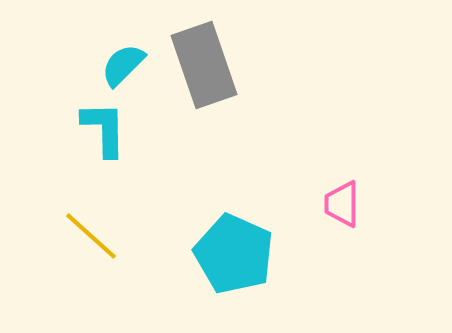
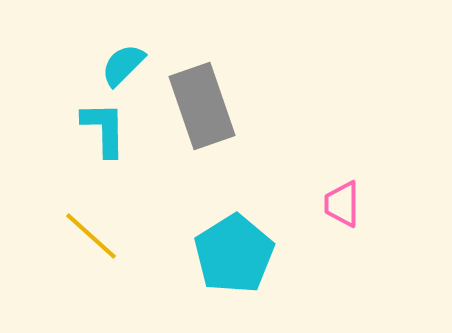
gray rectangle: moved 2 px left, 41 px down
cyan pentagon: rotated 16 degrees clockwise
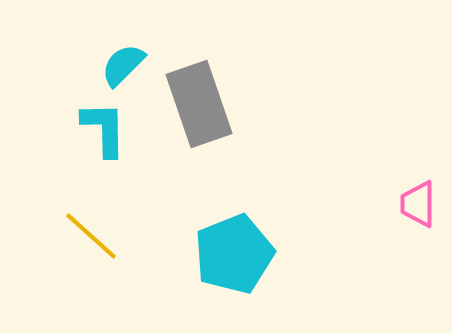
gray rectangle: moved 3 px left, 2 px up
pink trapezoid: moved 76 px right
cyan pentagon: rotated 10 degrees clockwise
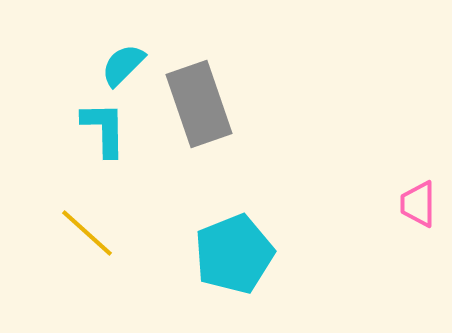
yellow line: moved 4 px left, 3 px up
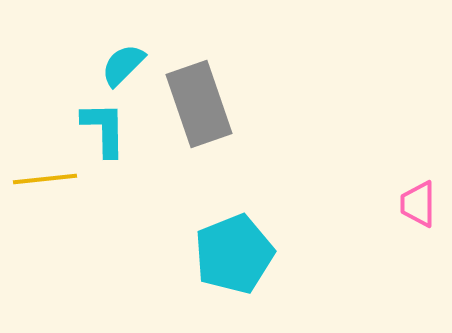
yellow line: moved 42 px left, 54 px up; rotated 48 degrees counterclockwise
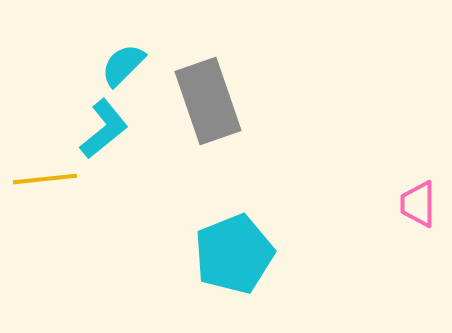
gray rectangle: moved 9 px right, 3 px up
cyan L-shape: rotated 52 degrees clockwise
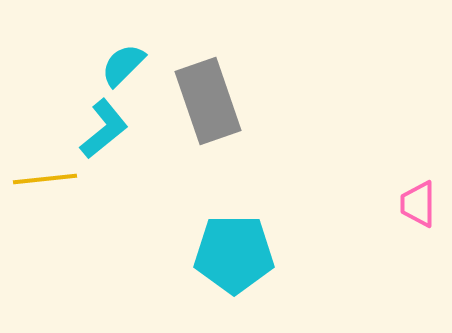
cyan pentagon: rotated 22 degrees clockwise
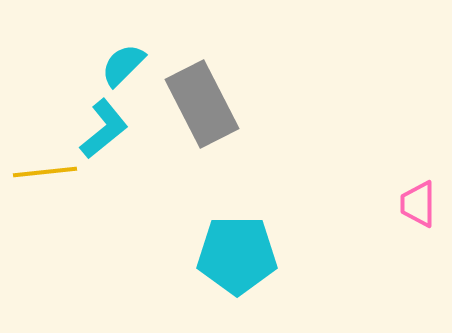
gray rectangle: moved 6 px left, 3 px down; rotated 8 degrees counterclockwise
yellow line: moved 7 px up
cyan pentagon: moved 3 px right, 1 px down
